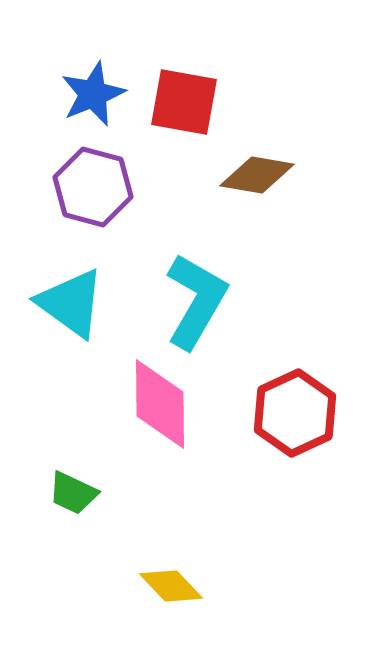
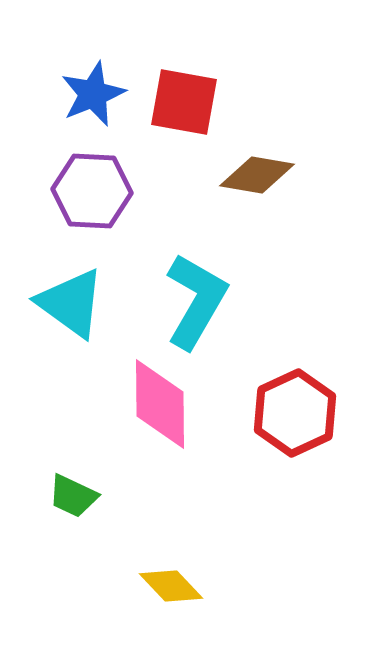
purple hexagon: moved 1 px left, 4 px down; rotated 12 degrees counterclockwise
green trapezoid: moved 3 px down
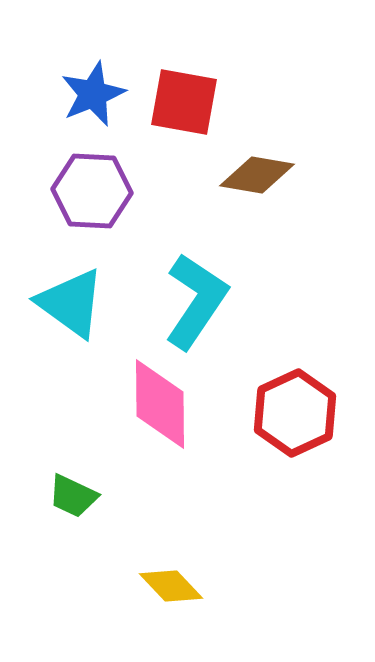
cyan L-shape: rotated 4 degrees clockwise
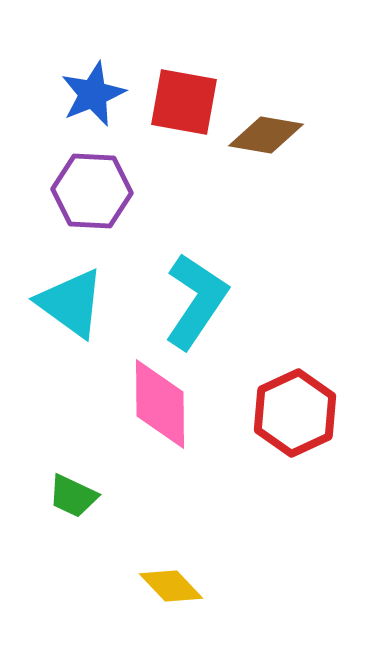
brown diamond: moved 9 px right, 40 px up
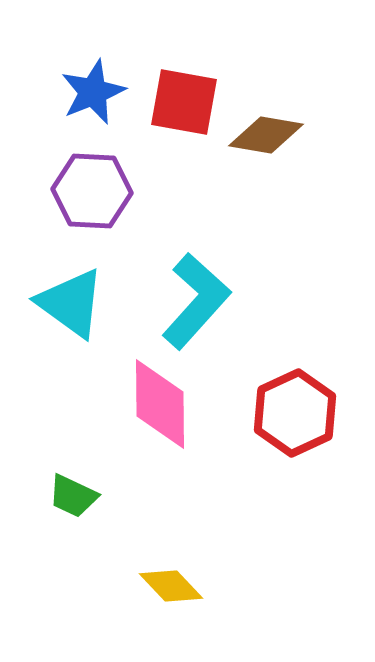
blue star: moved 2 px up
cyan L-shape: rotated 8 degrees clockwise
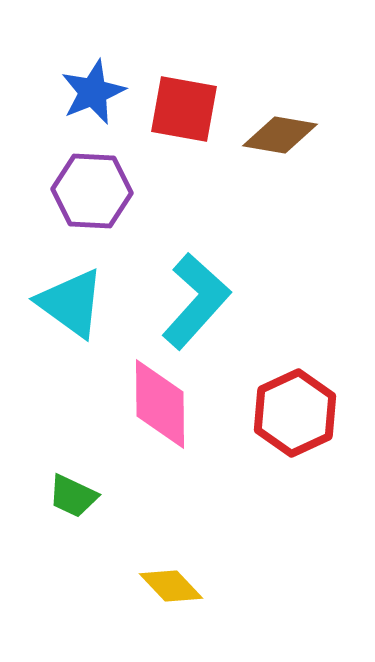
red square: moved 7 px down
brown diamond: moved 14 px right
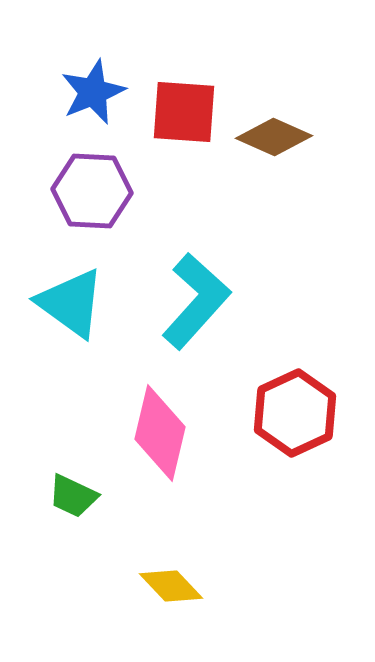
red square: moved 3 px down; rotated 6 degrees counterclockwise
brown diamond: moved 6 px left, 2 px down; rotated 14 degrees clockwise
pink diamond: moved 29 px down; rotated 14 degrees clockwise
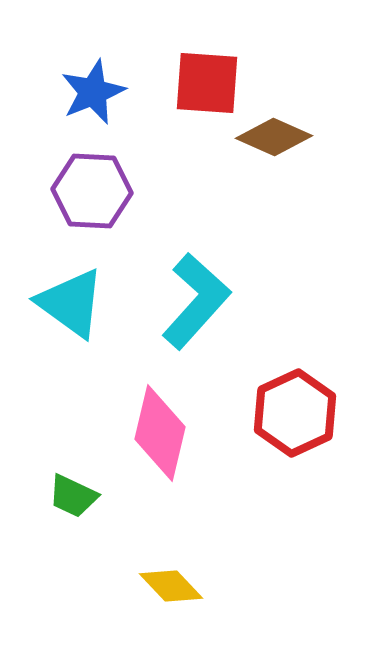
red square: moved 23 px right, 29 px up
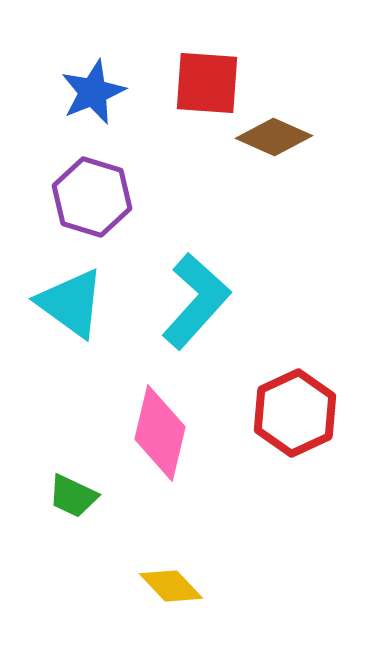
purple hexagon: moved 6 px down; rotated 14 degrees clockwise
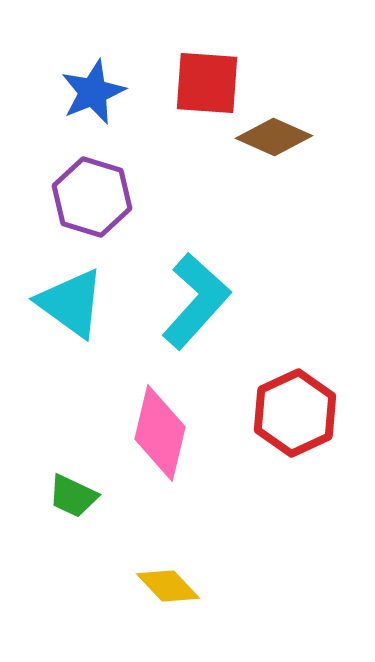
yellow diamond: moved 3 px left
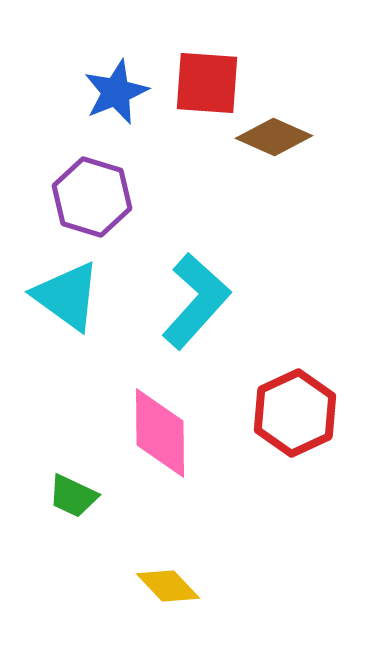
blue star: moved 23 px right
cyan triangle: moved 4 px left, 7 px up
pink diamond: rotated 14 degrees counterclockwise
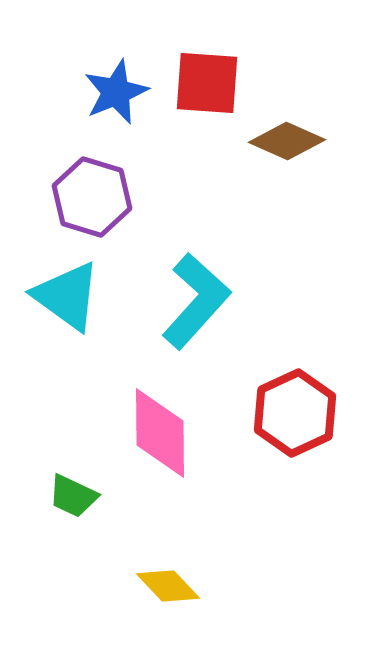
brown diamond: moved 13 px right, 4 px down
